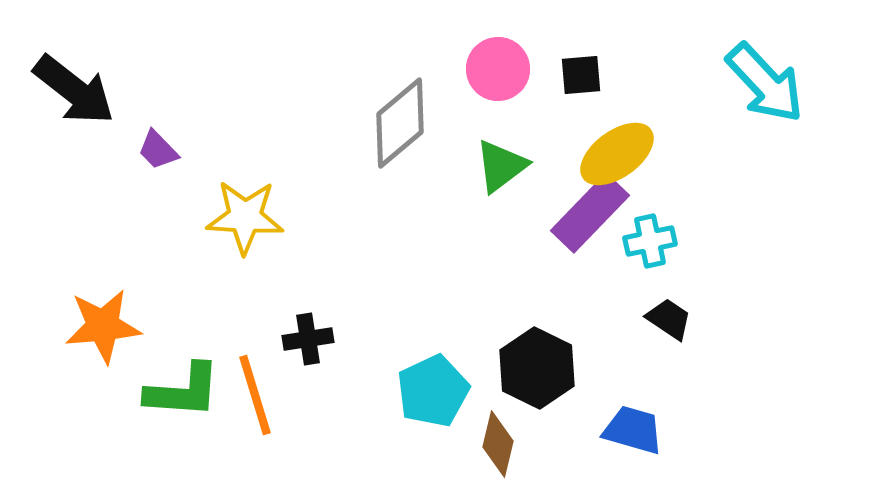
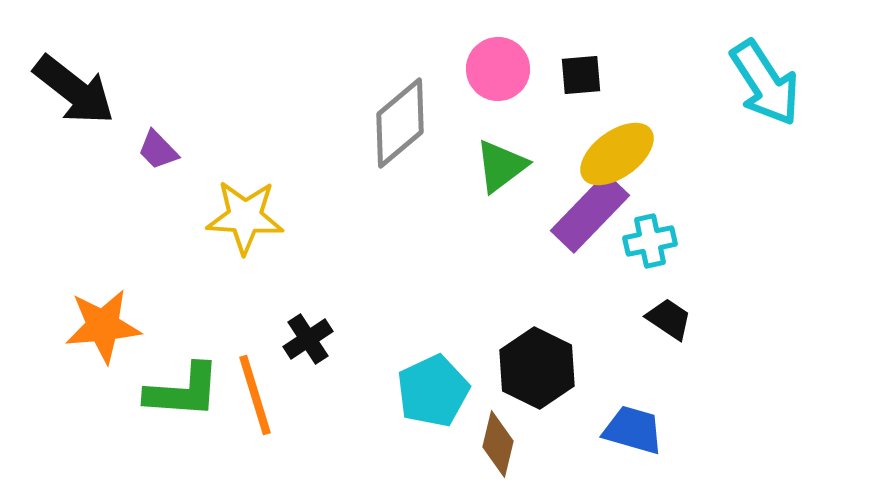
cyan arrow: rotated 10 degrees clockwise
black cross: rotated 24 degrees counterclockwise
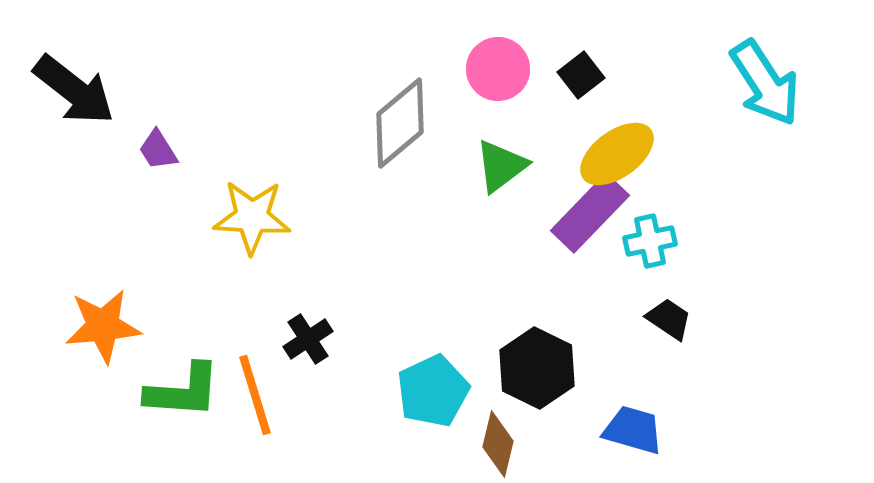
black square: rotated 33 degrees counterclockwise
purple trapezoid: rotated 12 degrees clockwise
yellow star: moved 7 px right
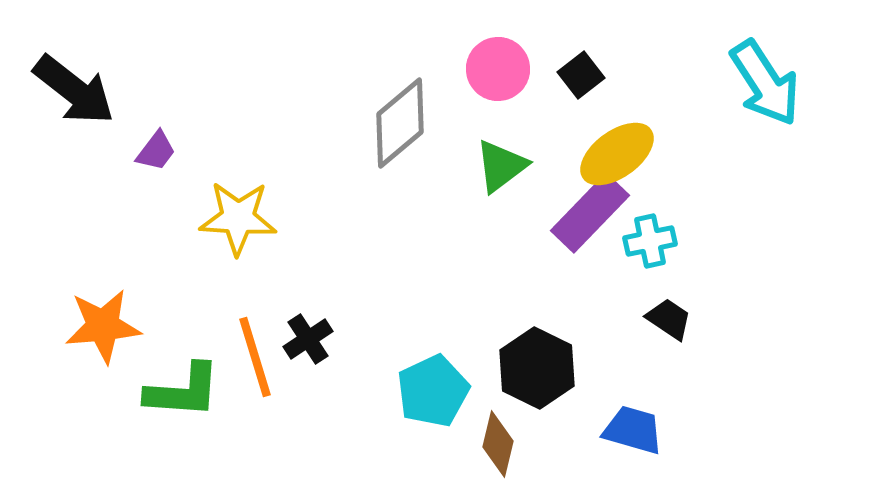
purple trapezoid: moved 2 px left, 1 px down; rotated 111 degrees counterclockwise
yellow star: moved 14 px left, 1 px down
orange line: moved 38 px up
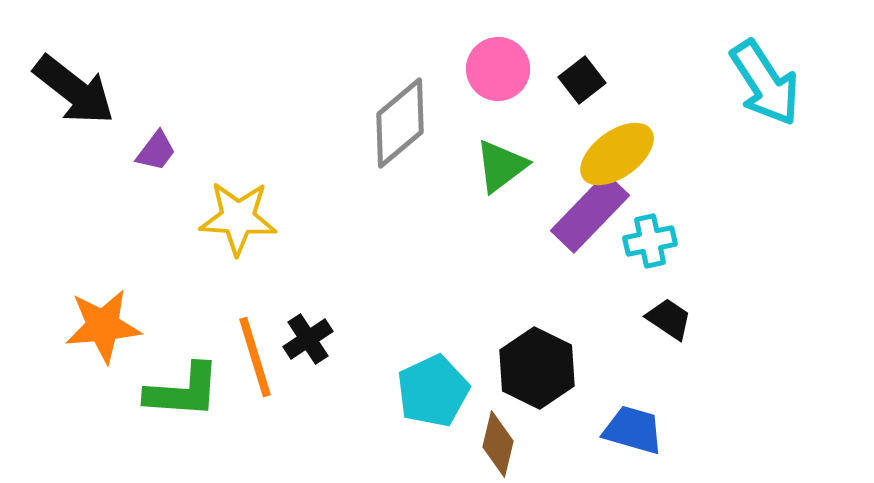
black square: moved 1 px right, 5 px down
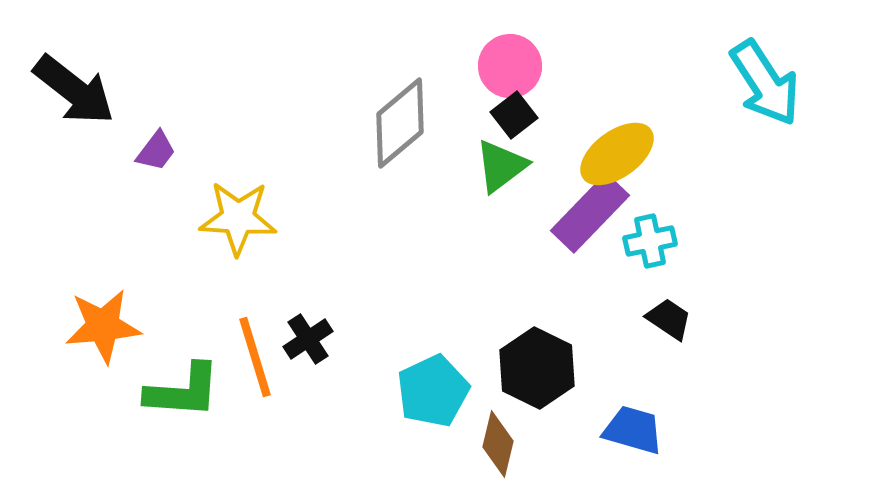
pink circle: moved 12 px right, 3 px up
black square: moved 68 px left, 35 px down
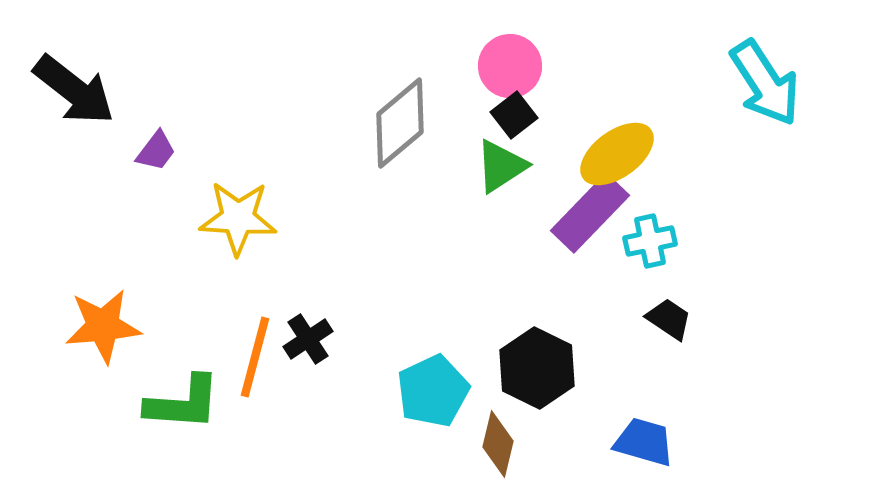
green triangle: rotated 4 degrees clockwise
orange line: rotated 32 degrees clockwise
green L-shape: moved 12 px down
blue trapezoid: moved 11 px right, 12 px down
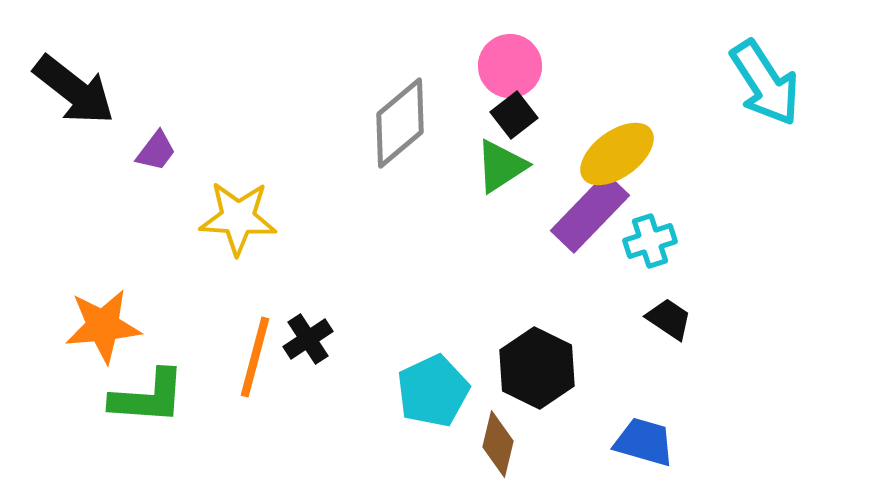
cyan cross: rotated 6 degrees counterclockwise
green L-shape: moved 35 px left, 6 px up
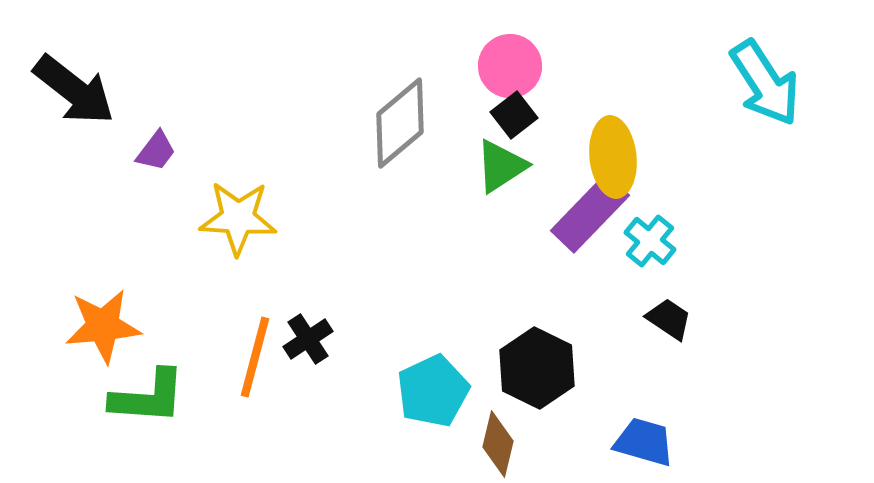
yellow ellipse: moved 4 px left, 3 px down; rotated 60 degrees counterclockwise
cyan cross: rotated 33 degrees counterclockwise
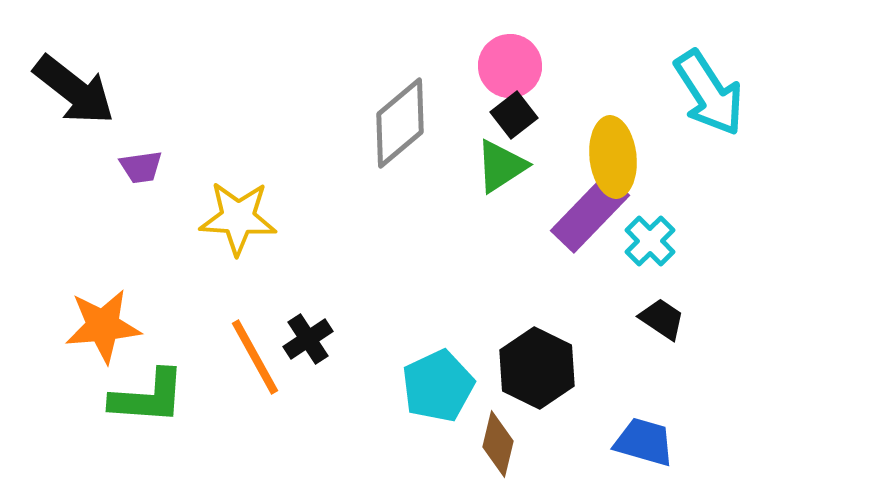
cyan arrow: moved 56 px left, 10 px down
purple trapezoid: moved 15 px left, 16 px down; rotated 45 degrees clockwise
cyan cross: rotated 6 degrees clockwise
black trapezoid: moved 7 px left
orange line: rotated 44 degrees counterclockwise
cyan pentagon: moved 5 px right, 5 px up
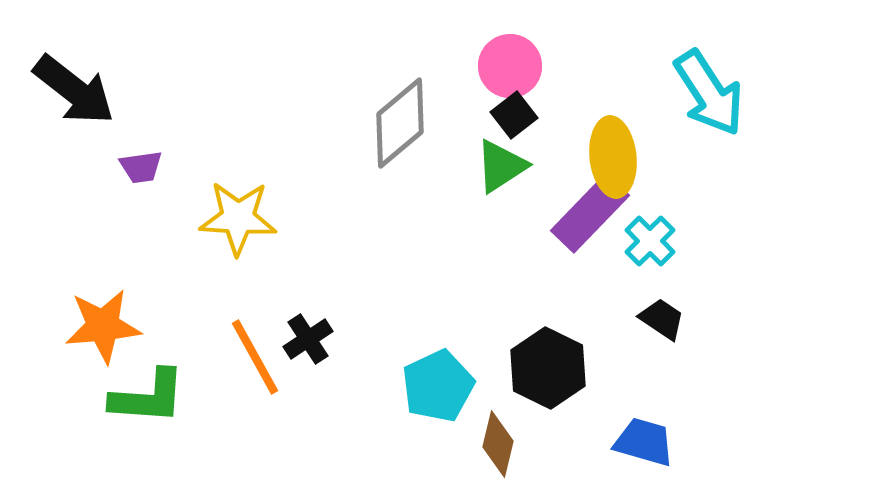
black hexagon: moved 11 px right
